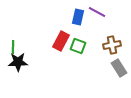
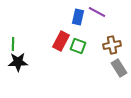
green line: moved 3 px up
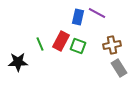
purple line: moved 1 px down
green line: moved 27 px right; rotated 24 degrees counterclockwise
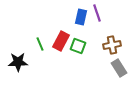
purple line: rotated 42 degrees clockwise
blue rectangle: moved 3 px right
